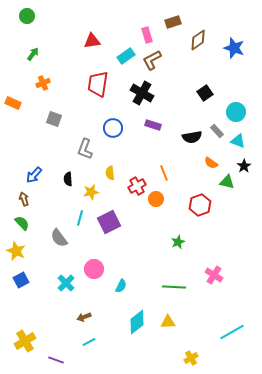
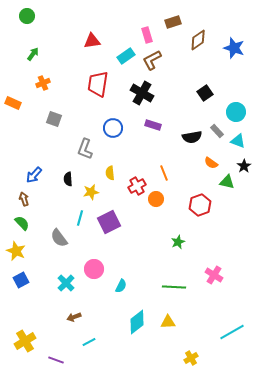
brown arrow at (84, 317): moved 10 px left
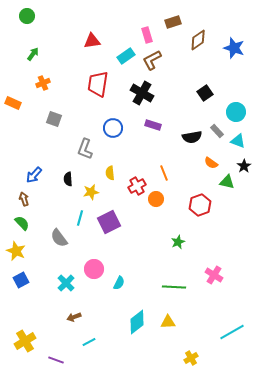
cyan semicircle at (121, 286): moved 2 px left, 3 px up
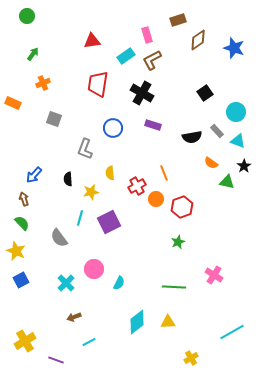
brown rectangle at (173, 22): moved 5 px right, 2 px up
red hexagon at (200, 205): moved 18 px left, 2 px down
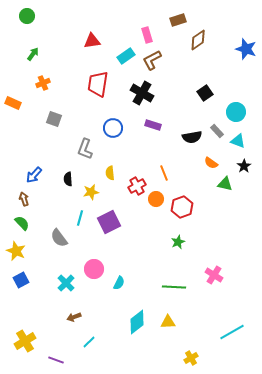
blue star at (234, 48): moved 12 px right, 1 px down
green triangle at (227, 182): moved 2 px left, 2 px down
cyan line at (89, 342): rotated 16 degrees counterclockwise
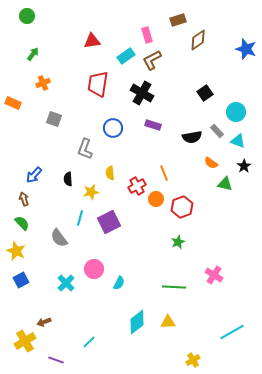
brown arrow at (74, 317): moved 30 px left, 5 px down
yellow cross at (191, 358): moved 2 px right, 2 px down
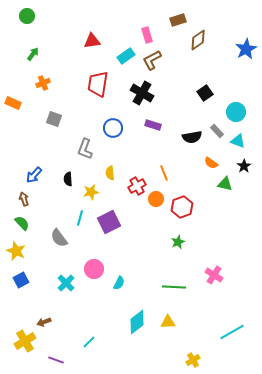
blue star at (246, 49): rotated 25 degrees clockwise
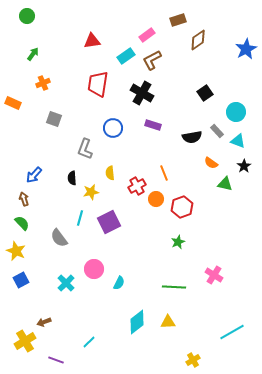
pink rectangle at (147, 35): rotated 70 degrees clockwise
black semicircle at (68, 179): moved 4 px right, 1 px up
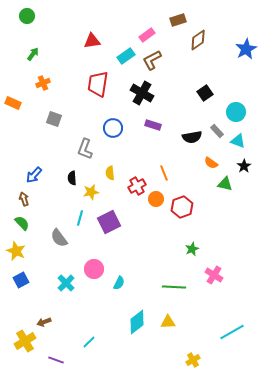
green star at (178, 242): moved 14 px right, 7 px down
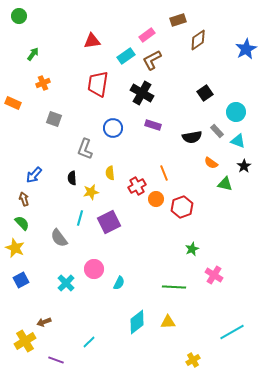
green circle at (27, 16): moved 8 px left
yellow star at (16, 251): moved 1 px left, 3 px up
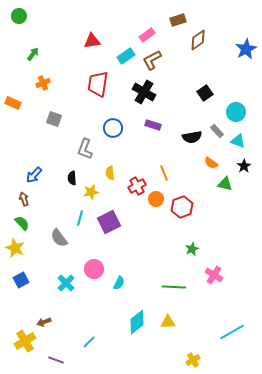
black cross at (142, 93): moved 2 px right, 1 px up
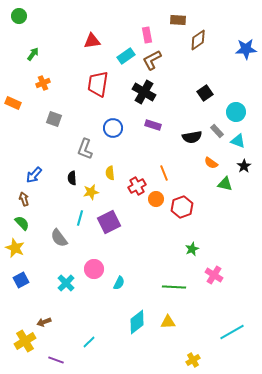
brown rectangle at (178, 20): rotated 21 degrees clockwise
pink rectangle at (147, 35): rotated 63 degrees counterclockwise
blue star at (246, 49): rotated 25 degrees clockwise
